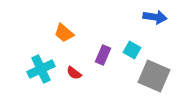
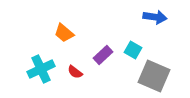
cyan square: moved 1 px right
purple rectangle: rotated 24 degrees clockwise
red semicircle: moved 1 px right, 1 px up
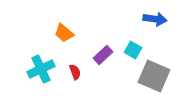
blue arrow: moved 2 px down
red semicircle: rotated 147 degrees counterclockwise
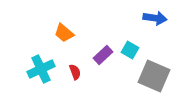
blue arrow: moved 1 px up
cyan square: moved 3 px left
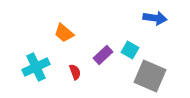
cyan cross: moved 5 px left, 2 px up
gray square: moved 4 px left
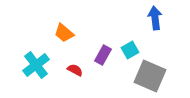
blue arrow: rotated 105 degrees counterclockwise
cyan square: rotated 30 degrees clockwise
purple rectangle: rotated 18 degrees counterclockwise
cyan cross: moved 2 px up; rotated 12 degrees counterclockwise
red semicircle: moved 2 px up; rotated 42 degrees counterclockwise
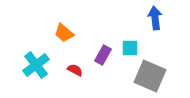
cyan square: moved 2 px up; rotated 30 degrees clockwise
